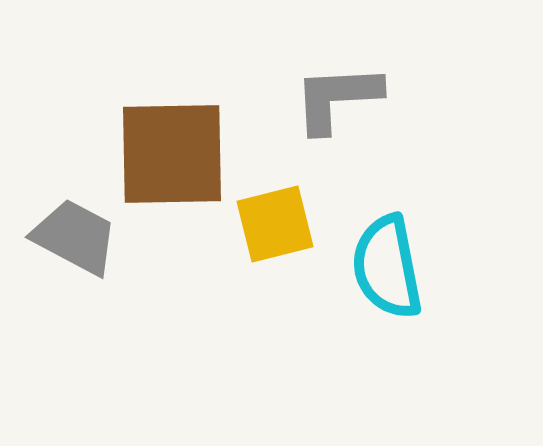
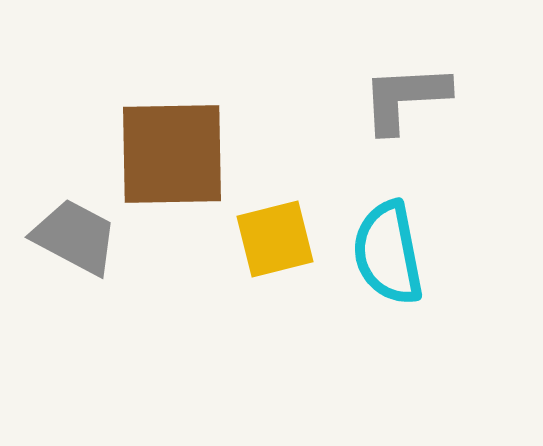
gray L-shape: moved 68 px right
yellow square: moved 15 px down
cyan semicircle: moved 1 px right, 14 px up
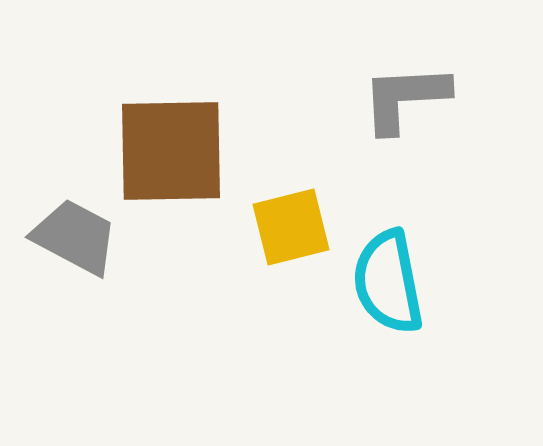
brown square: moved 1 px left, 3 px up
yellow square: moved 16 px right, 12 px up
cyan semicircle: moved 29 px down
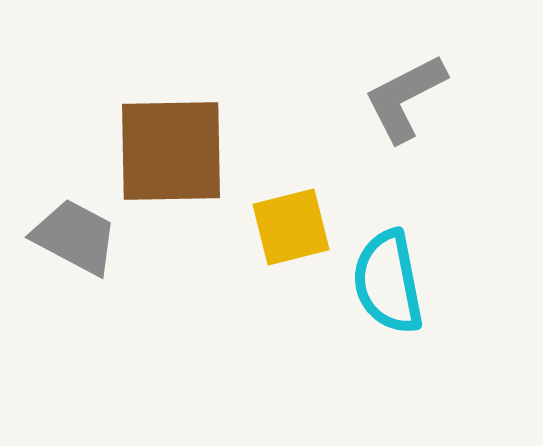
gray L-shape: rotated 24 degrees counterclockwise
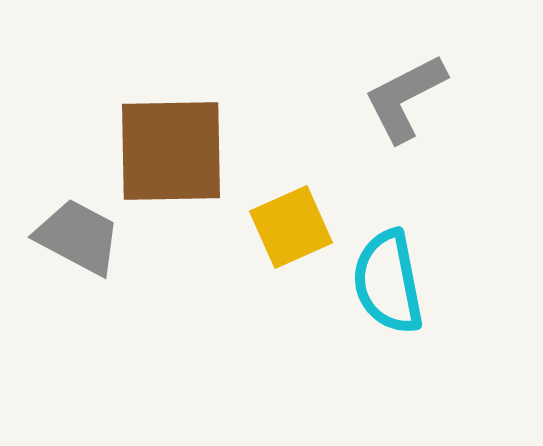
yellow square: rotated 10 degrees counterclockwise
gray trapezoid: moved 3 px right
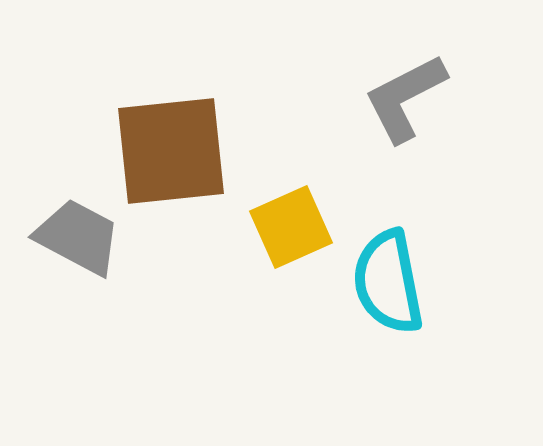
brown square: rotated 5 degrees counterclockwise
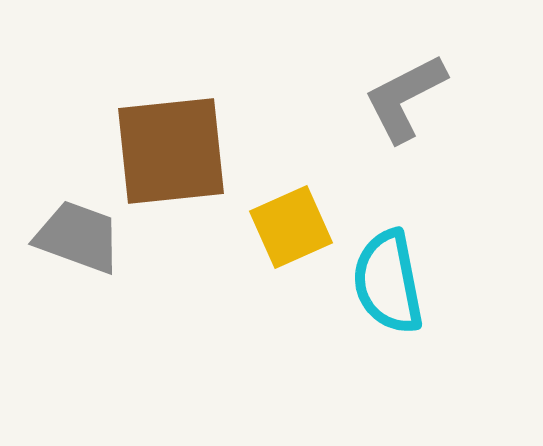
gray trapezoid: rotated 8 degrees counterclockwise
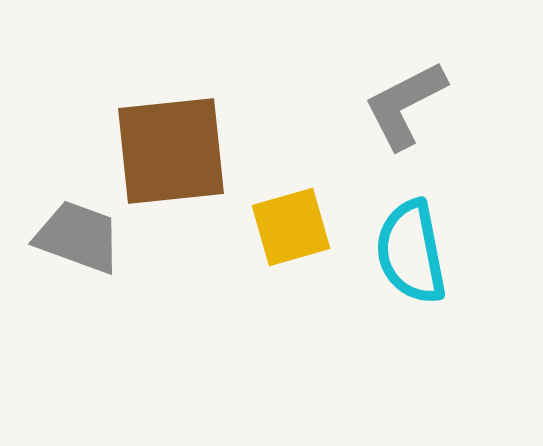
gray L-shape: moved 7 px down
yellow square: rotated 8 degrees clockwise
cyan semicircle: moved 23 px right, 30 px up
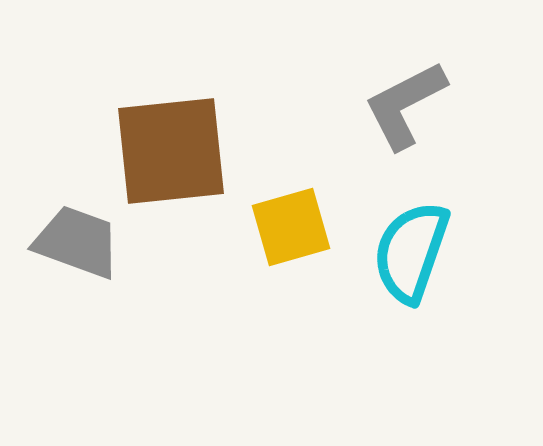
gray trapezoid: moved 1 px left, 5 px down
cyan semicircle: rotated 30 degrees clockwise
